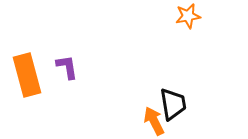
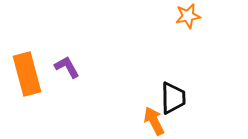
purple L-shape: rotated 20 degrees counterclockwise
orange rectangle: moved 1 px up
black trapezoid: moved 6 px up; rotated 8 degrees clockwise
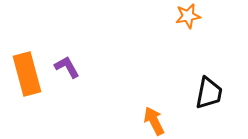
black trapezoid: moved 36 px right, 5 px up; rotated 12 degrees clockwise
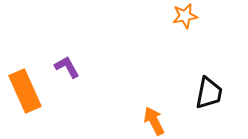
orange star: moved 3 px left
orange rectangle: moved 2 px left, 17 px down; rotated 9 degrees counterclockwise
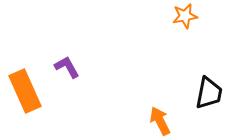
orange arrow: moved 6 px right
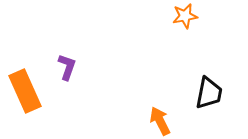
purple L-shape: rotated 48 degrees clockwise
